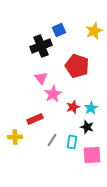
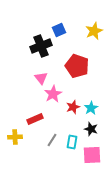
black star: moved 4 px right, 2 px down
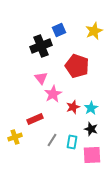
yellow cross: rotated 16 degrees counterclockwise
